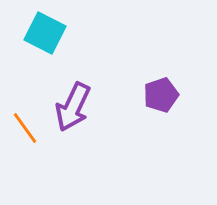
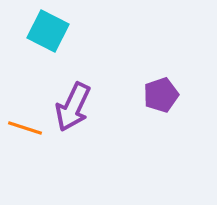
cyan square: moved 3 px right, 2 px up
orange line: rotated 36 degrees counterclockwise
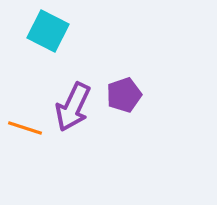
purple pentagon: moved 37 px left
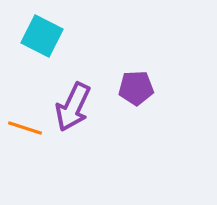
cyan square: moved 6 px left, 5 px down
purple pentagon: moved 12 px right, 7 px up; rotated 16 degrees clockwise
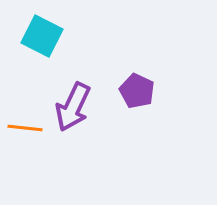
purple pentagon: moved 1 px right, 3 px down; rotated 28 degrees clockwise
orange line: rotated 12 degrees counterclockwise
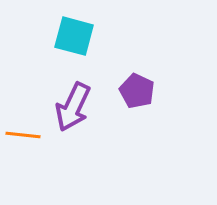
cyan square: moved 32 px right; rotated 12 degrees counterclockwise
orange line: moved 2 px left, 7 px down
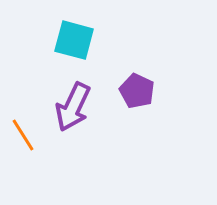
cyan square: moved 4 px down
orange line: rotated 52 degrees clockwise
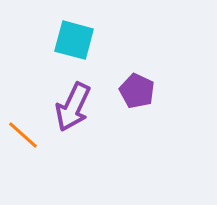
orange line: rotated 16 degrees counterclockwise
